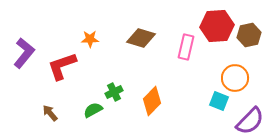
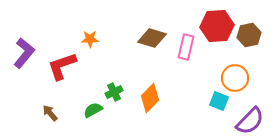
brown diamond: moved 11 px right
orange diamond: moved 2 px left, 3 px up
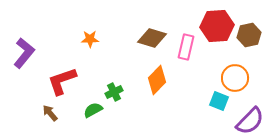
red L-shape: moved 15 px down
orange diamond: moved 7 px right, 18 px up
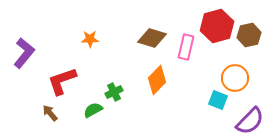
red hexagon: rotated 12 degrees counterclockwise
cyan square: moved 1 px left, 1 px up
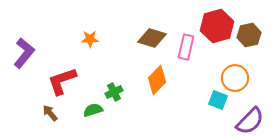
green semicircle: rotated 12 degrees clockwise
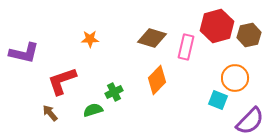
purple L-shape: rotated 64 degrees clockwise
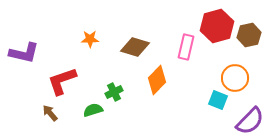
brown diamond: moved 17 px left, 9 px down
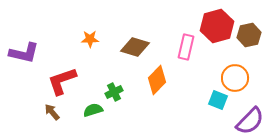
brown arrow: moved 2 px right, 1 px up
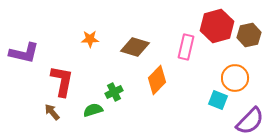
red L-shape: rotated 120 degrees clockwise
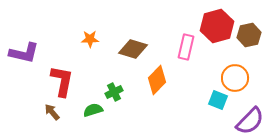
brown diamond: moved 2 px left, 2 px down
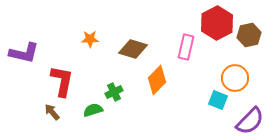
red hexagon: moved 3 px up; rotated 12 degrees counterclockwise
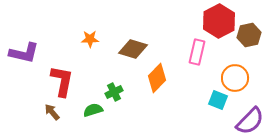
red hexagon: moved 2 px right, 2 px up
pink rectangle: moved 11 px right, 5 px down
orange diamond: moved 2 px up
